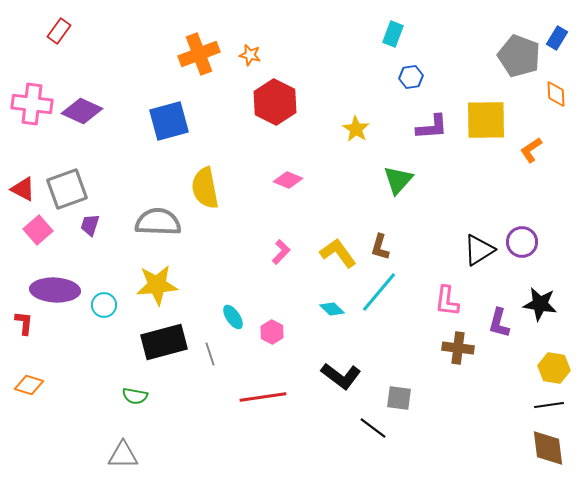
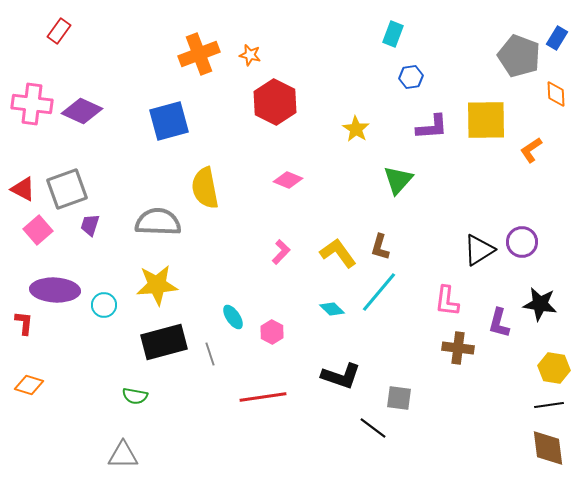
black L-shape at (341, 376): rotated 18 degrees counterclockwise
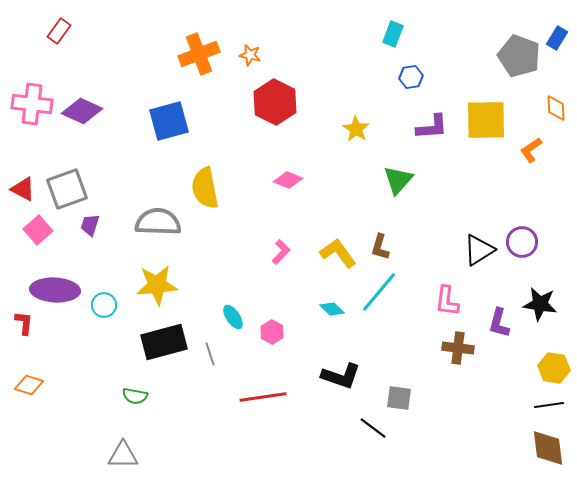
orange diamond at (556, 94): moved 14 px down
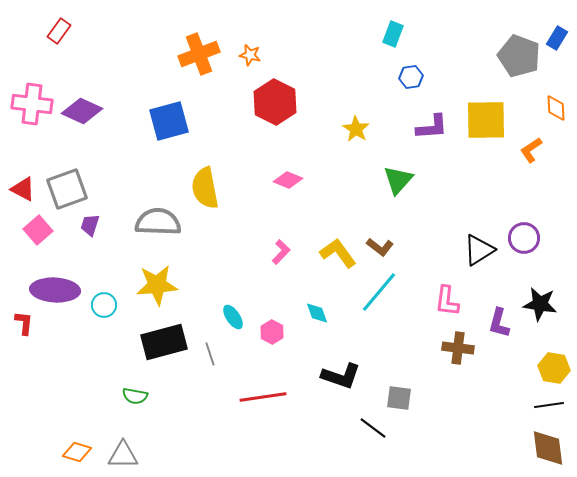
purple circle at (522, 242): moved 2 px right, 4 px up
brown L-shape at (380, 247): rotated 68 degrees counterclockwise
cyan diamond at (332, 309): moved 15 px left, 4 px down; rotated 25 degrees clockwise
orange diamond at (29, 385): moved 48 px right, 67 px down
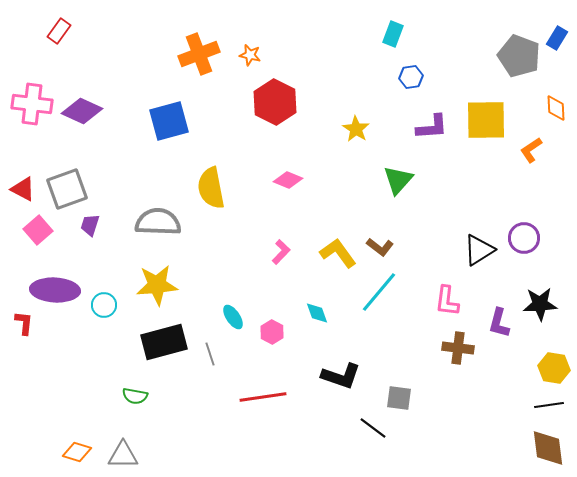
yellow semicircle at (205, 188): moved 6 px right
black star at (540, 304): rotated 12 degrees counterclockwise
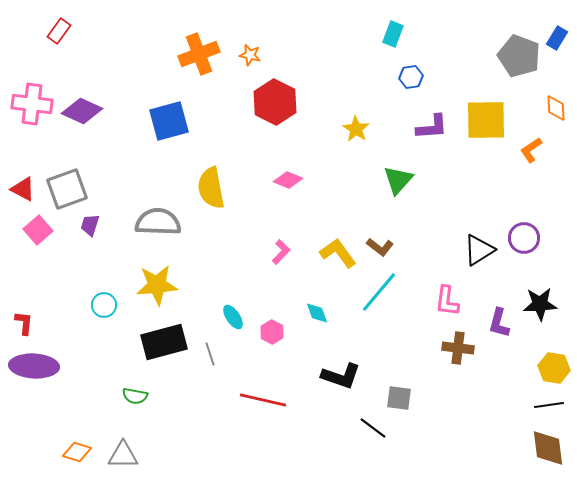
purple ellipse at (55, 290): moved 21 px left, 76 px down
red line at (263, 397): moved 3 px down; rotated 21 degrees clockwise
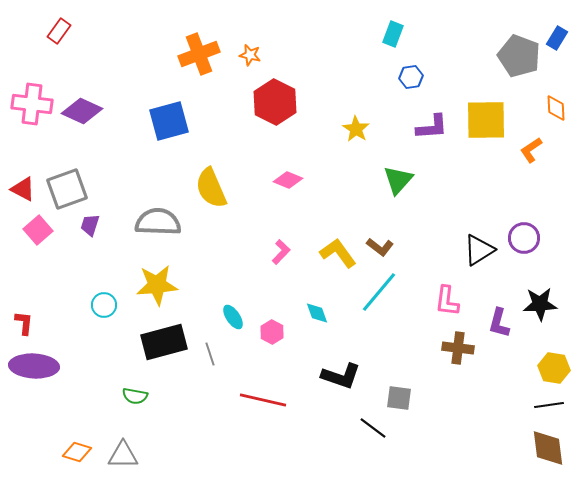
yellow semicircle at (211, 188): rotated 12 degrees counterclockwise
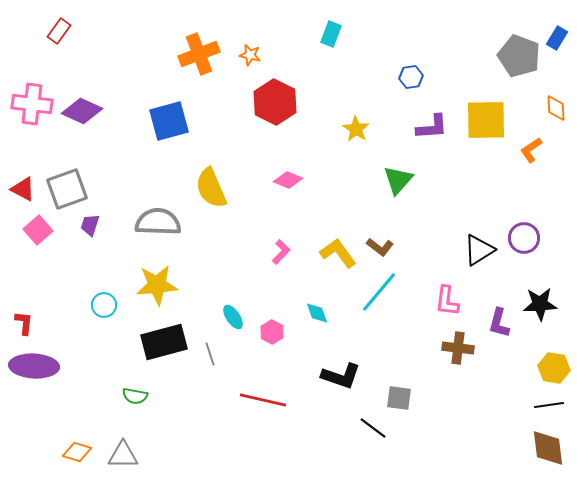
cyan rectangle at (393, 34): moved 62 px left
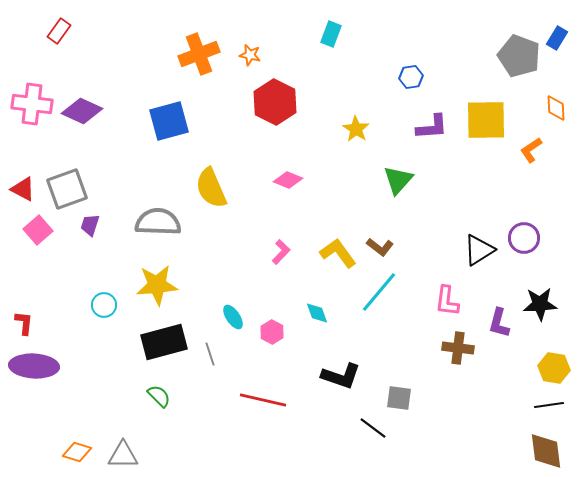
green semicircle at (135, 396): moved 24 px right; rotated 145 degrees counterclockwise
brown diamond at (548, 448): moved 2 px left, 3 px down
